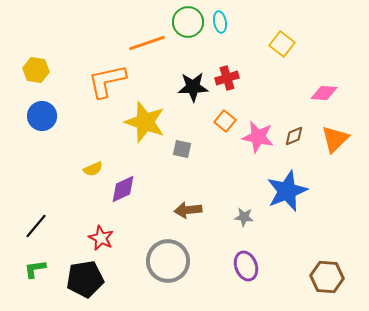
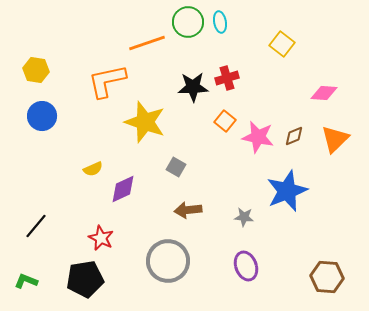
gray square: moved 6 px left, 18 px down; rotated 18 degrees clockwise
green L-shape: moved 9 px left, 12 px down; rotated 30 degrees clockwise
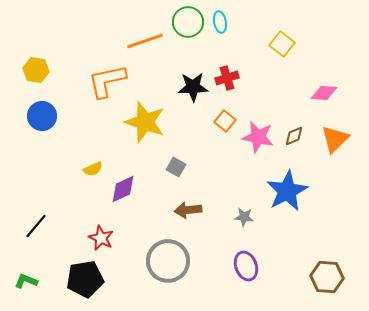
orange line: moved 2 px left, 2 px up
blue star: rotated 6 degrees counterclockwise
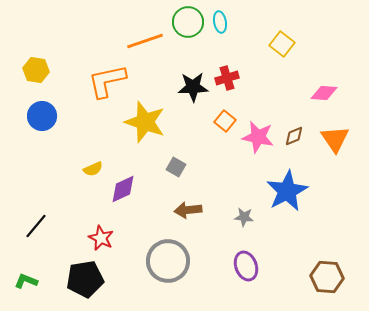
orange triangle: rotated 20 degrees counterclockwise
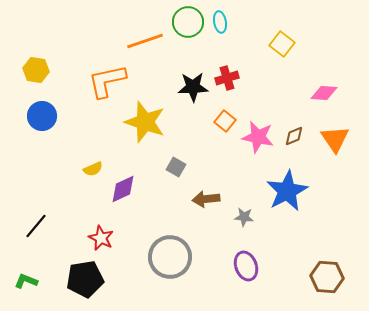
brown arrow: moved 18 px right, 11 px up
gray circle: moved 2 px right, 4 px up
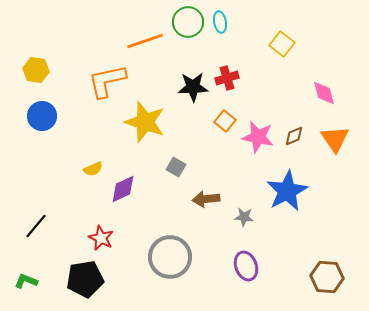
pink diamond: rotated 72 degrees clockwise
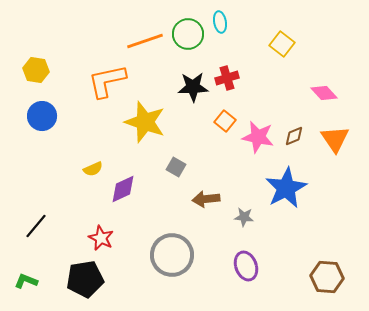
green circle: moved 12 px down
pink diamond: rotated 28 degrees counterclockwise
blue star: moved 1 px left, 3 px up
gray circle: moved 2 px right, 2 px up
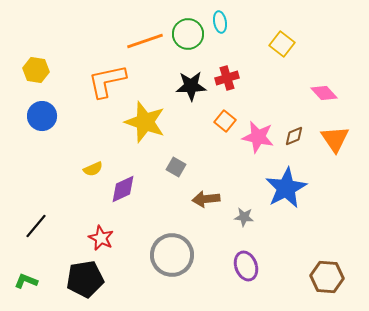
black star: moved 2 px left, 1 px up
